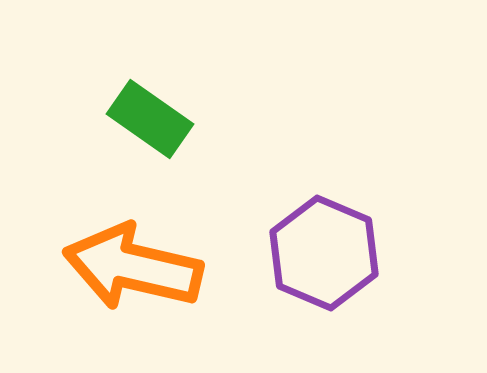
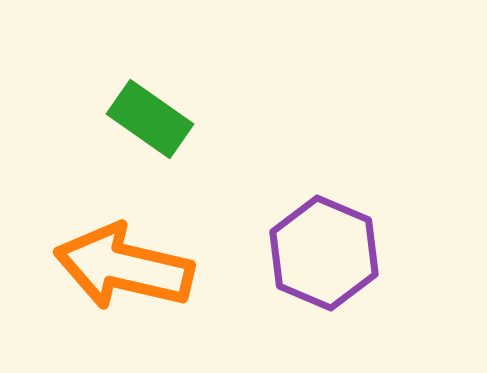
orange arrow: moved 9 px left
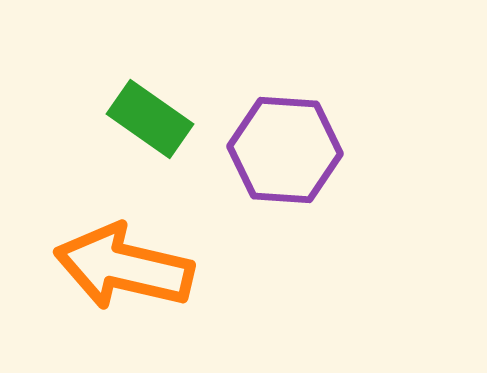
purple hexagon: moved 39 px left, 103 px up; rotated 19 degrees counterclockwise
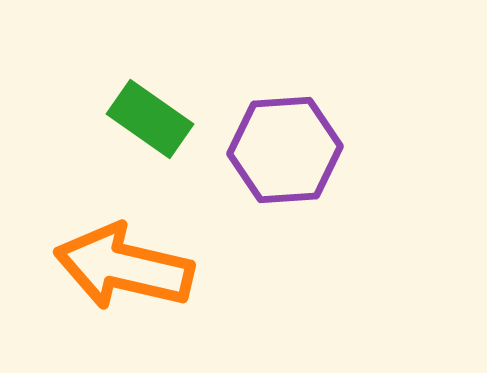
purple hexagon: rotated 8 degrees counterclockwise
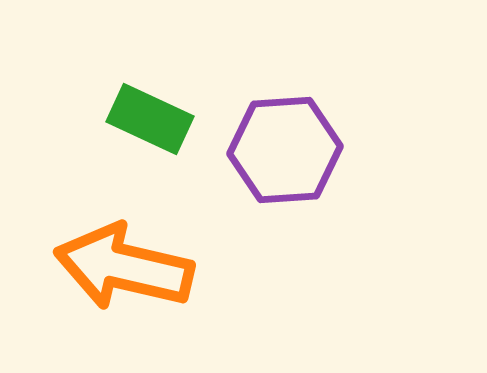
green rectangle: rotated 10 degrees counterclockwise
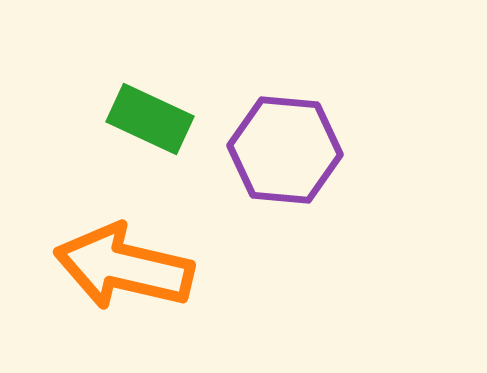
purple hexagon: rotated 9 degrees clockwise
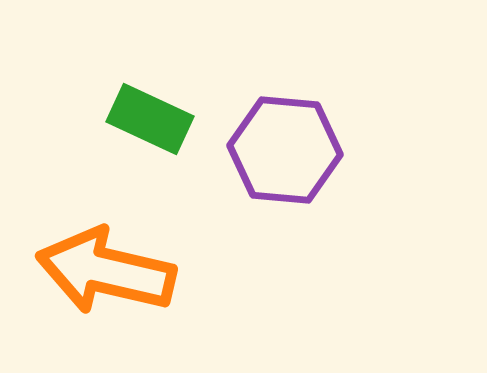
orange arrow: moved 18 px left, 4 px down
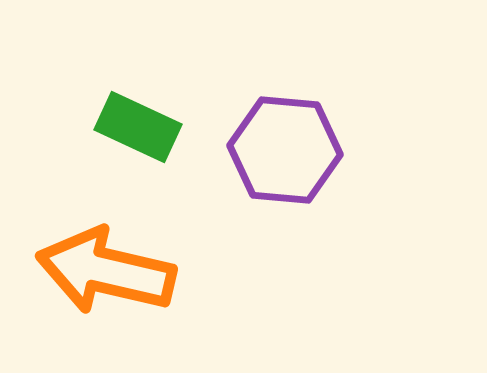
green rectangle: moved 12 px left, 8 px down
